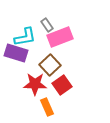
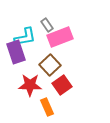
purple rectangle: moved 1 px up; rotated 55 degrees clockwise
red star: moved 5 px left, 1 px down
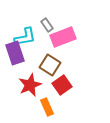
pink rectangle: moved 3 px right
purple rectangle: moved 1 px left, 1 px down
brown square: rotated 15 degrees counterclockwise
red star: rotated 25 degrees counterclockwise
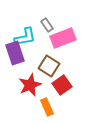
pink rectangle: moved 1 px down
brown square: moved 1 px left, 1 px down
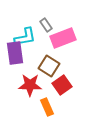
gray rectangle: moved 1 px left
purple rectangle: rotated 10 degrees clockwise
red star: rotated 25 degrees clockwise
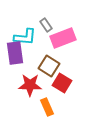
cyan L-shape: rotated 15 degrees clockwise
red square: moved 2 px up; rotated 24 degrees counterclockwise
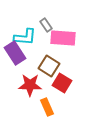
pink rectangle: rotated 25 degrees clockwise
purple rectangle: rotated 25 degrees counterclockwise
